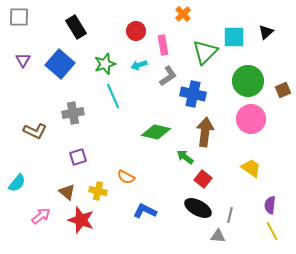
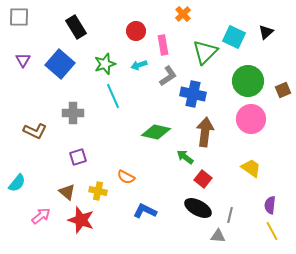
cyan square: rotated 25 degrees clockwise
gray cross: rotated 10 degrees clockwise
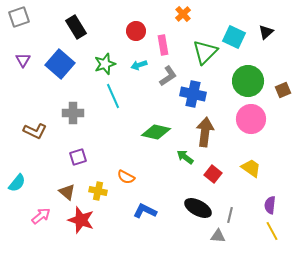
gray square: rotated 20 degrees counterclockwise
red square: moved 10 px right, 5 px up
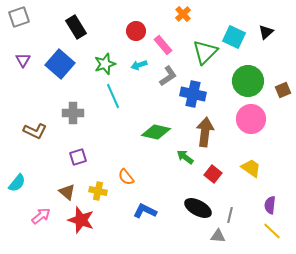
pink rectangle: rotated 30 degrees counterclockwise
orange semicircle: rotated 24 degrees clockwise
yellow line: rotated 18 degrees counterclockwise
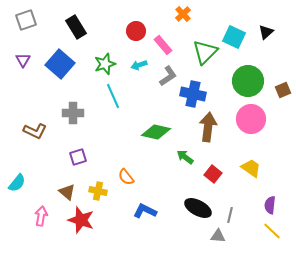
gray square: moved 7 px right, 3 px down
brown arrow: moved 3 px right, 5 px up
pink arrow: rotated 42 degrees counterclockwise
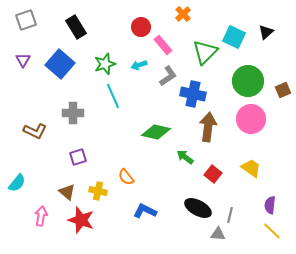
red circle: moved 5 px right, 4 px up
gray triangle: moved 2 px up
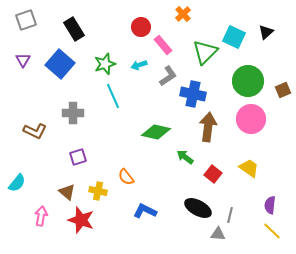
black rectangle: moved 2 px left, 2 px down
yellow trapezoid: moved 2 px left
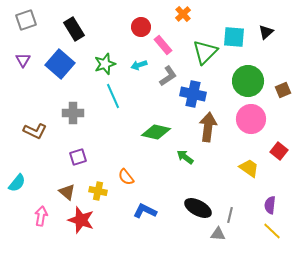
cyan square: rotated 20 degrees counterclockwise
red square: moved 66 px right, 23 px up
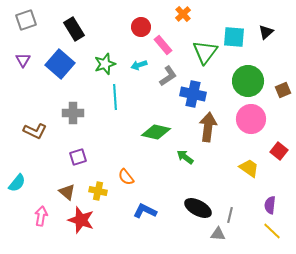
green triangle: rotated 8 degrees counterclockwise
cyan line: moved 2 px right, 1 px down; rotated 20 degrees clockwise
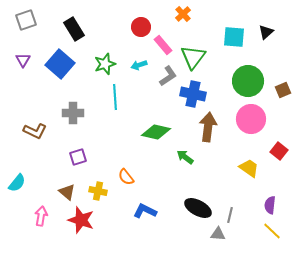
green triangle: moved 12 px left, 5 px down
